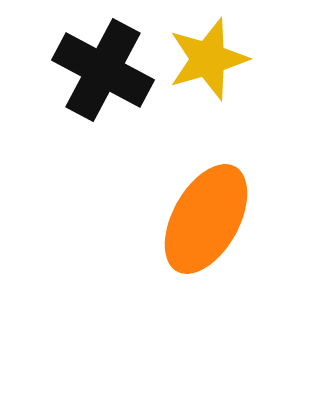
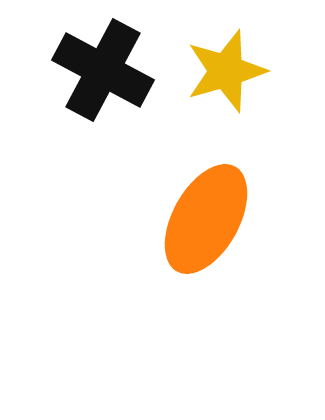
yellow star: moved 18 px right, 12 px down
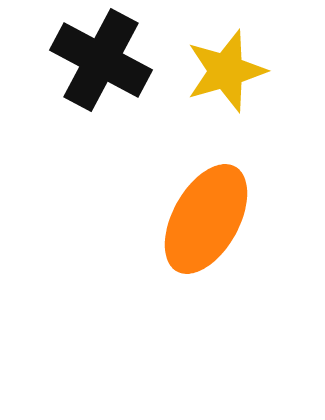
black cross: moved 2 px left, 10 px up
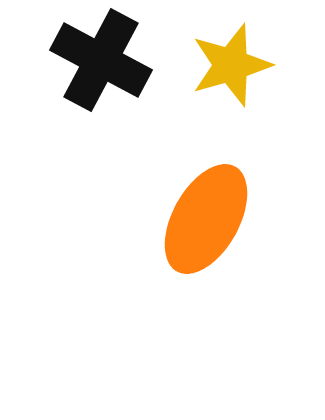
yellow star: moved 5 px right, 6 px up
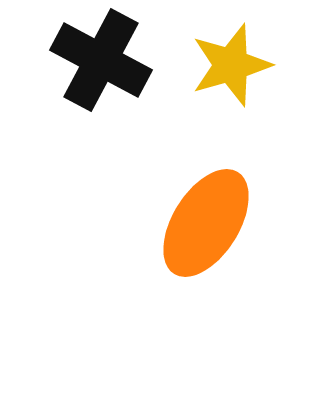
orange ellipse: moved 4 px down; rotated 3 degrees clockwise
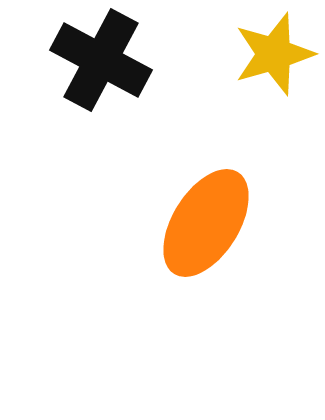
yellow star: moved 43 px right, 11 px up
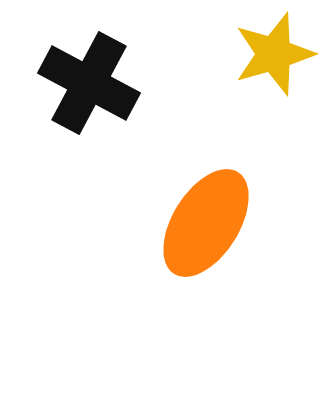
black cross: moved 12 px left, 23 px down
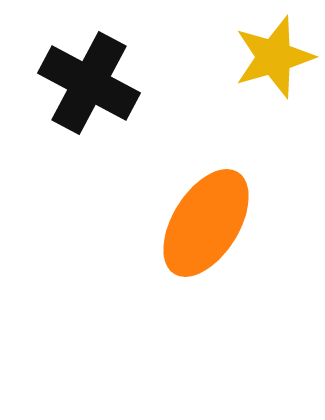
yellow star: moved 3 px down
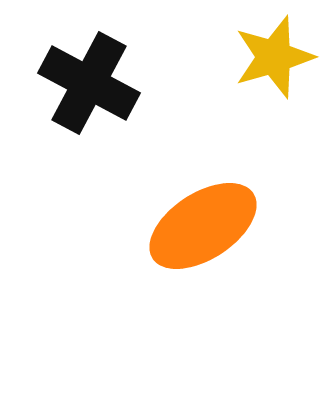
orange ellipse: moved 3 px left, 3 px down; rotated 25 degrees clockwise
